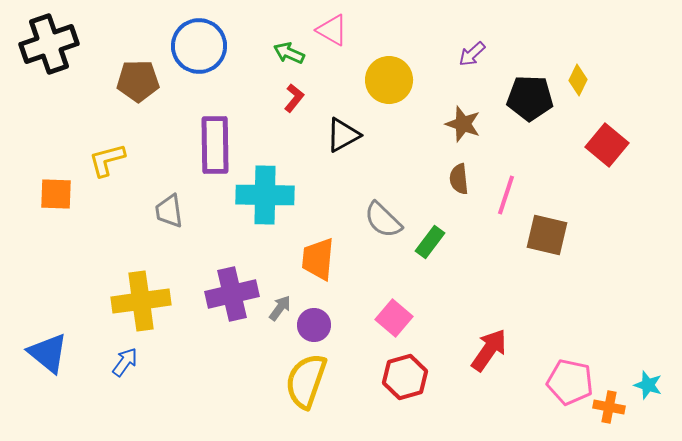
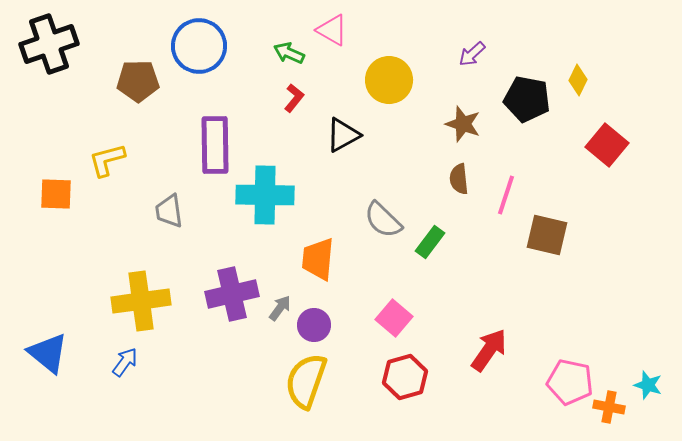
black pentagon: moved 3 px left, 1 px down; rotated 9 degrees clockwise
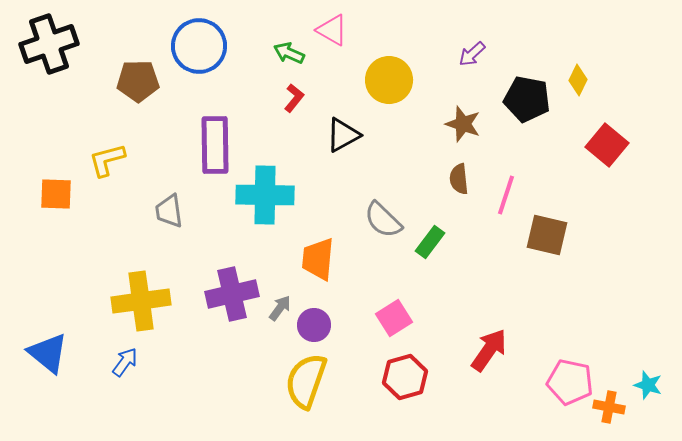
pink square: rotated 18 degrees clockwise
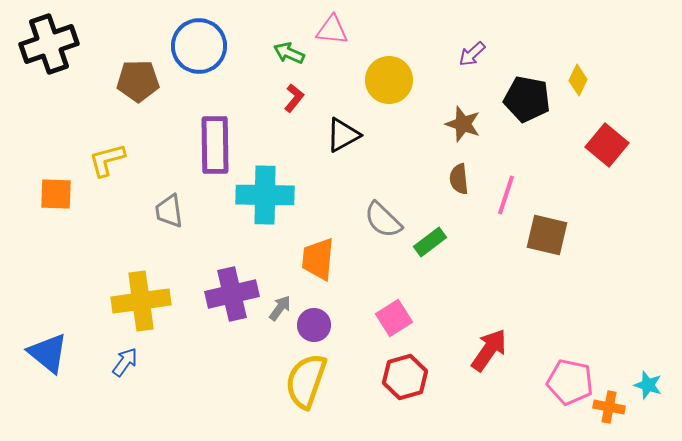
pink triangle: rotated 24 degrees counterclockwise
green rectangle: rotated 16 degrees clockwise
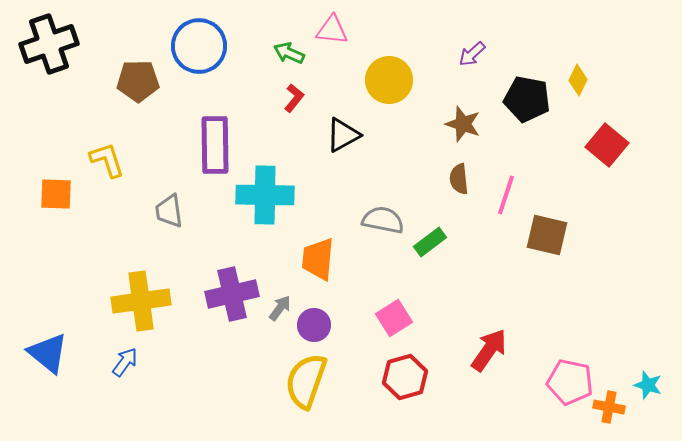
yellow L-shape: rotated 87 degrees clockwise
gray semicircle: rotated 147 degrees clockwise
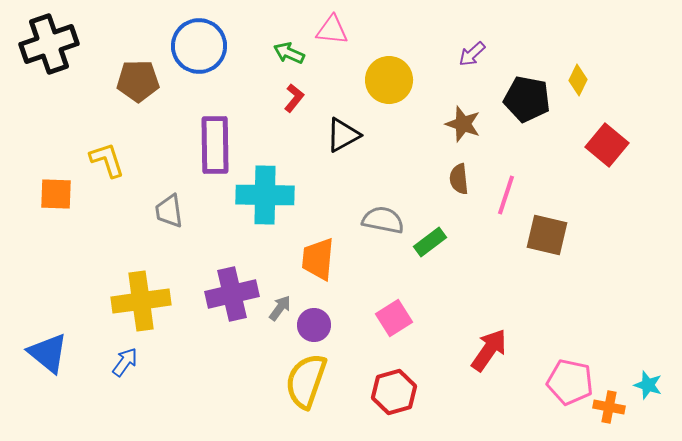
red hexagon: moved 11 px left, 15 px down
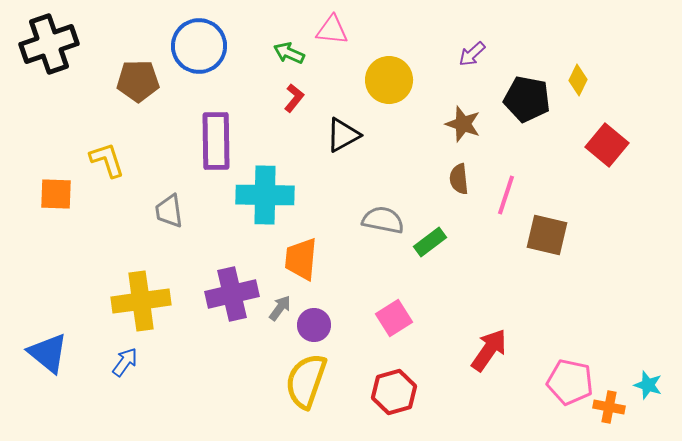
purple rectangle: moved 1 px right, 4 px up
orange trapezoid: moved 17 px left
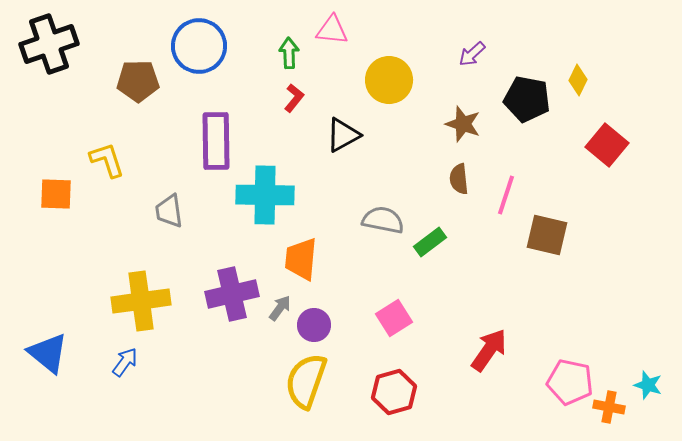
green arrow: rotated 64 degrees clockwise
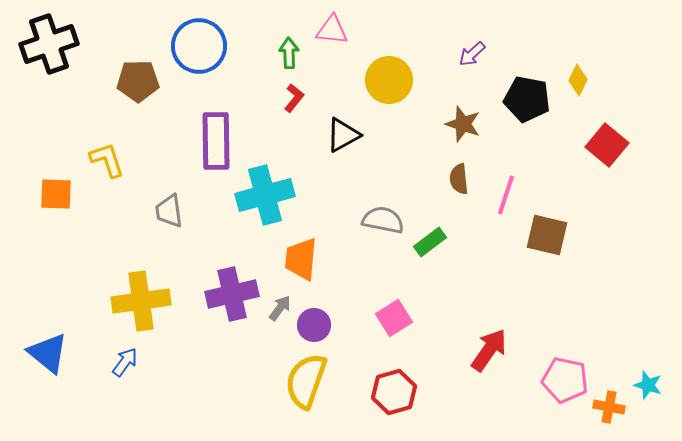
cyan cross: rotated 16 degrees counterclockwise
pink pentagon: moved 5 px left, 2 px up
